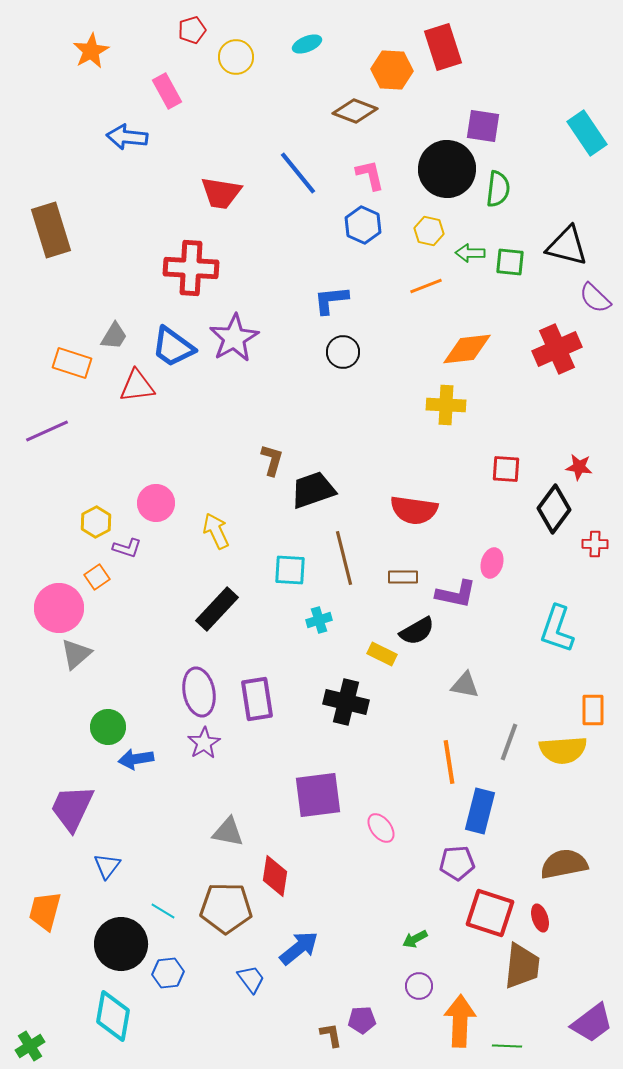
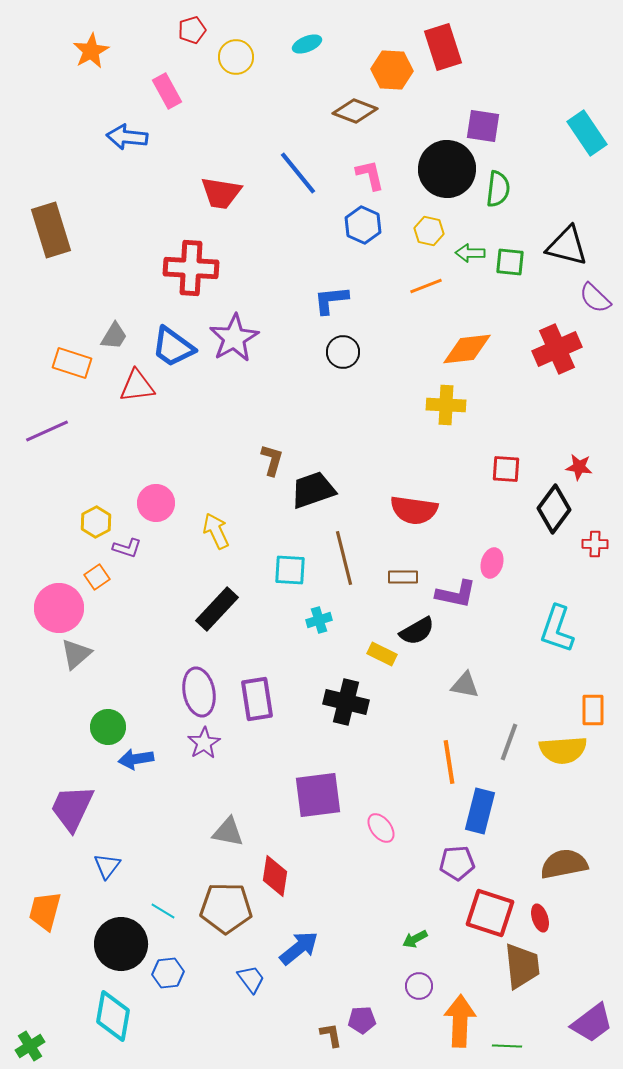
brown trapezoid at (522, 966): rotated 12 degrees counterclockwise
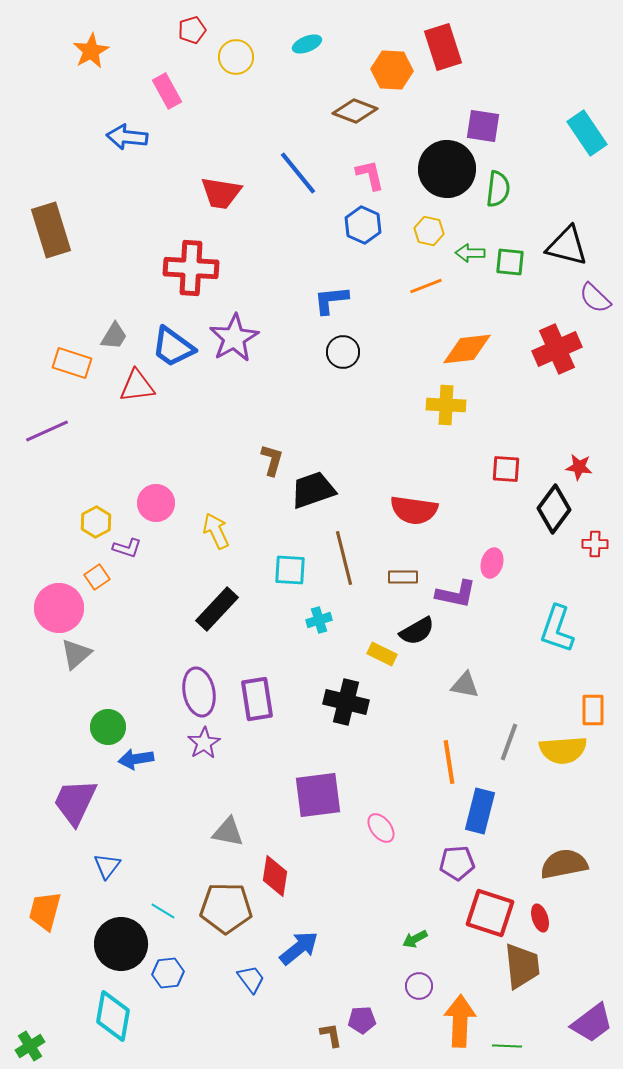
purple trapezoid at (72, 808): moved 3 px right, 6 px up
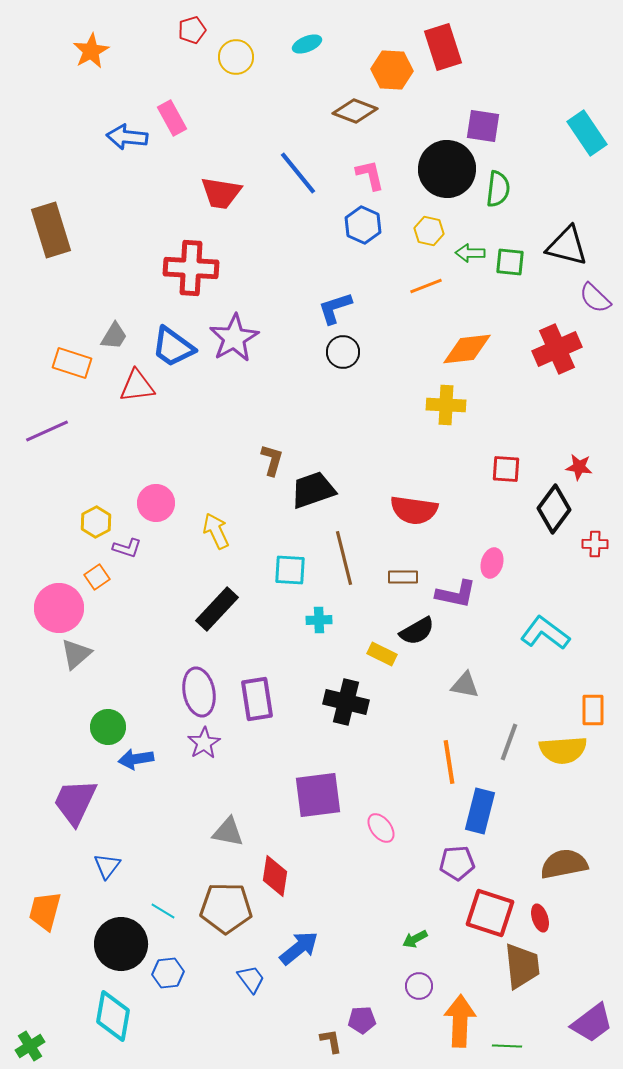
pink rectangle at (167, 91): moved 5 px right, 27 px down
blue L-shape at (331, 300): moved 4 px right, 8 px down; rotated 12 degrees counterclockwise
cyan cross at (319, 620): rotated 15 degrees clockwise
cyan L-shape at (557, 629): moved 12 px left, 4 px down; rotated 108 degrees clockwise
brown L-shape at (331, 1035): moved 6 px down
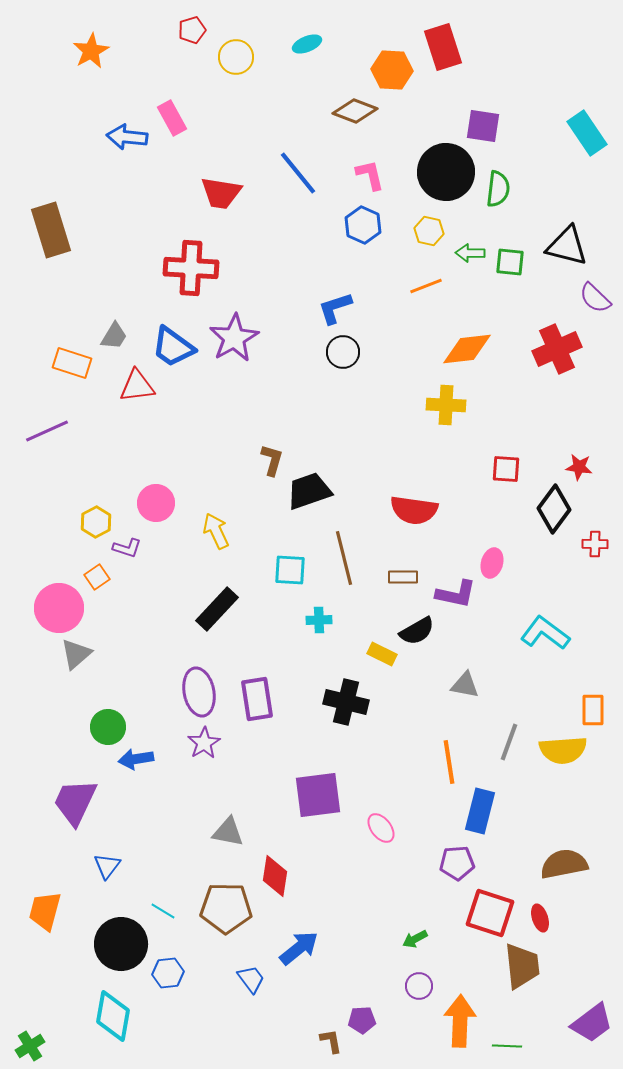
black circle at (447, 169): moved 1 px left, 3 px down
black trapezoid at (313, 490): moved 4 px left, 1 px down
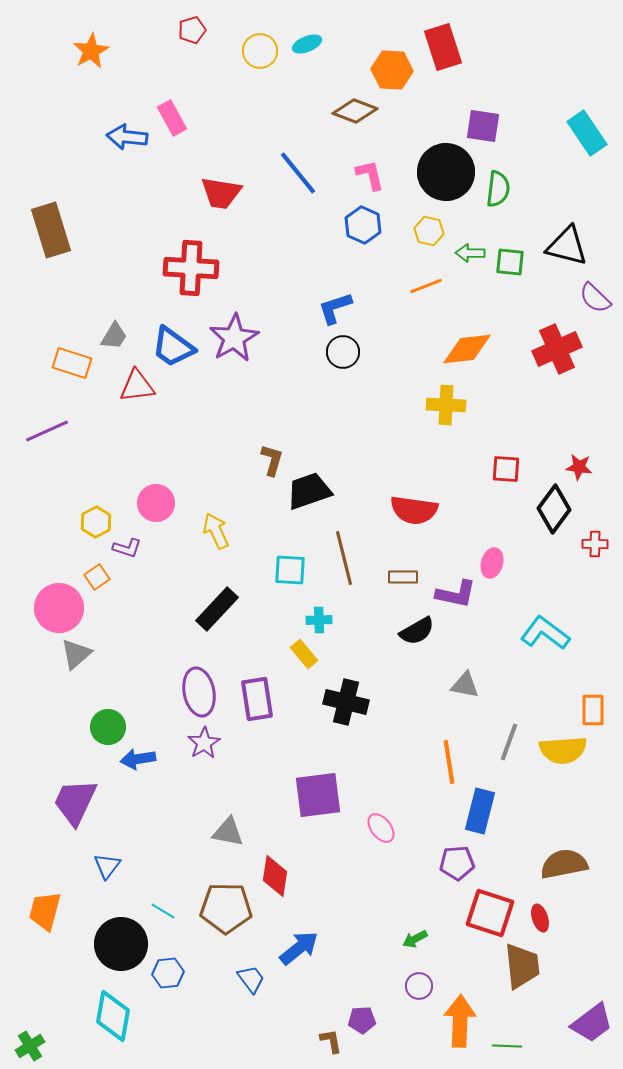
yellow circle at (236, 57): moved 24 px right, 6 px up
yellow rectangle at (382, 654): moved 78 px left; rotated 24 degrees clockwise
blue arrow at (136, 759): moved 2 px right
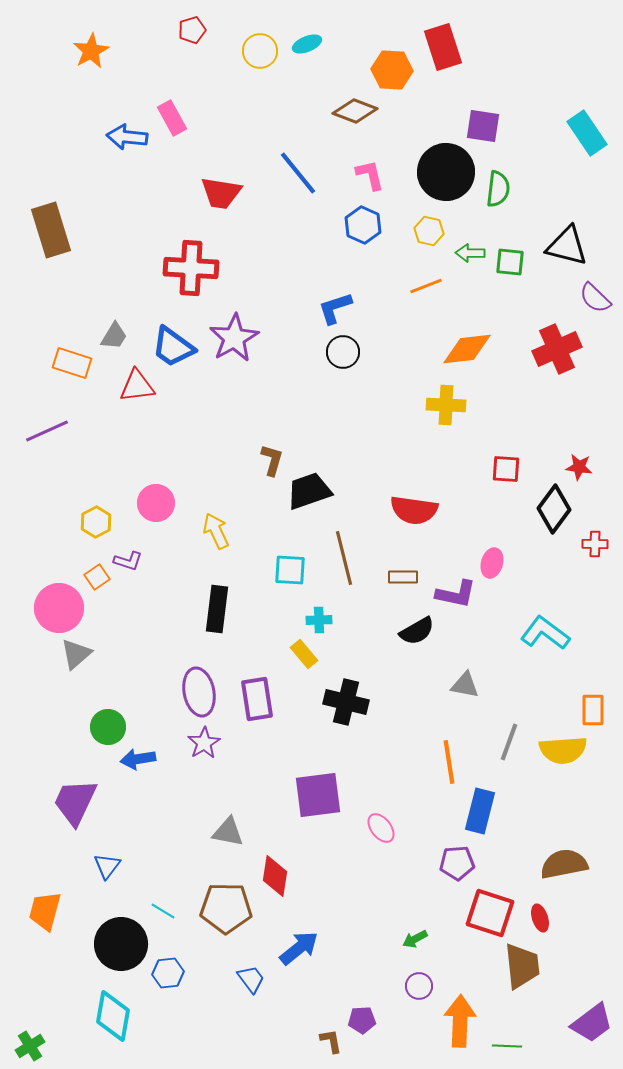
purple L-shape at (127, 548): moved 1 px right, 13 px down
black rectangle at (217, 609): rotated 36 degrees counterclockwise
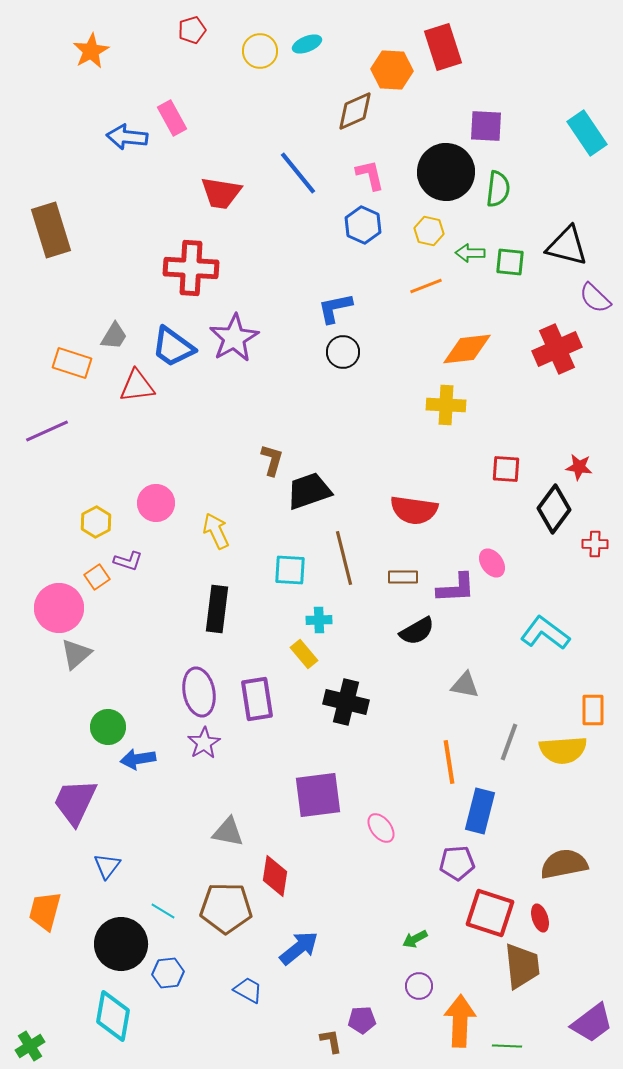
brown diamond at (355, 111): rotated 45 degrees counterclockwise
purple square at (483, 126): moved 3 px right; rotated 6 degrees counterclockwise
blue L-shape at (335, 308): rotated 6 degrees clockwise
pink ellipse at (492, 563): rotated 52 degrees counterclockwise
purple L-shape at (456, 594): moved 6 px up; rotated 15 degrees counterclockwise
blue trapezoid at (251, 979): moved 3 px left, 11 px down; rotated 24 degrees counterclockwise
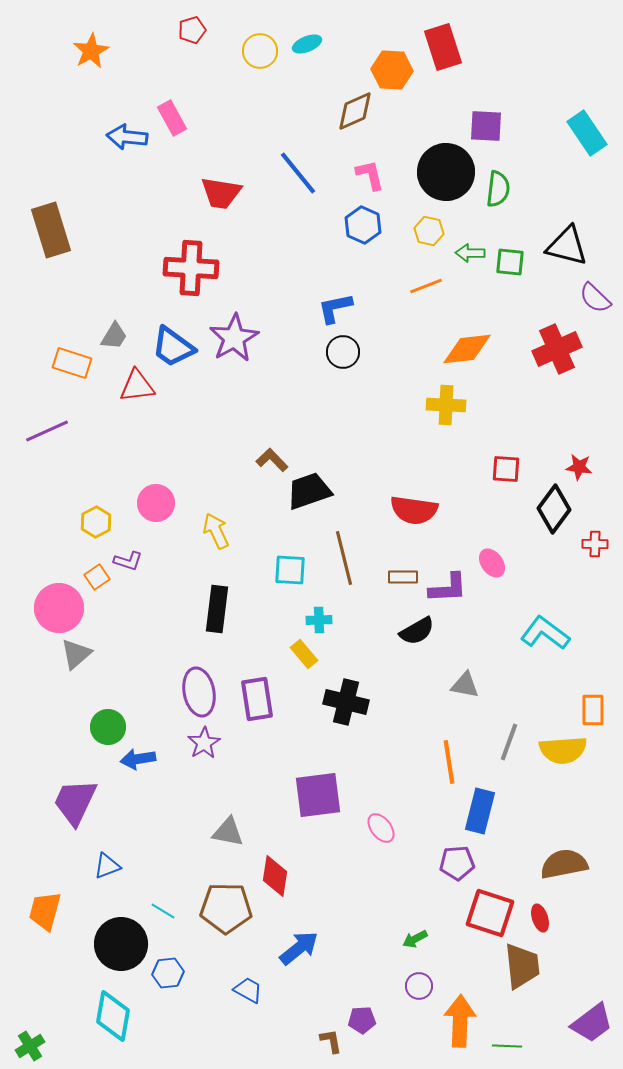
brown L-shape at (272, 460): rotated 60 degrees counterclockwise
purple L-shape at (456, 588): moved 8 px left
blue triangle at (107, 866): rotated 32 degrees clockwise
